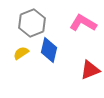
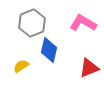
yellow semicircle: moved 13 px down
red triangle: moved 1 px left, 2 px up
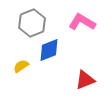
pink L-shape: moved 1 px left, 1 px up
blue diamond: rotated 55 degrees clockwise
red triangle: moved 4 px left, 12 px down
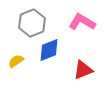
yellow semicircle: moved 5 px left, 5 px up
red triangle: moved 2 px left, 10 px up
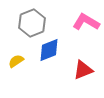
pink L-shape: moved 4 px right
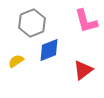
pink L-shape: moved 1 px up; rotated 136 degrees counterclockwise
red triangle: rotated 15 degrees counterclockwise
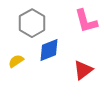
gray hexagon: rotated 8 degrees counterclockwise
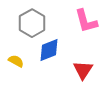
yellow semicircle: rotated 63 degrees clockwise
red triangle: rotated 20 degrees counterclockwise
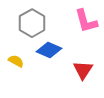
blue diamond: rotated 45 degrees clockwise
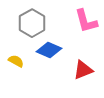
red triangle: rotated 35 degrees clockwise
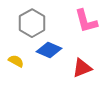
red triangle: moved 1 px left, 2 px up
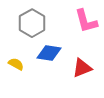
blue diamond: moved 3 px down; rotated 15 degrees counterclockwise
yellow semicircle: moved 3 px down
